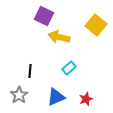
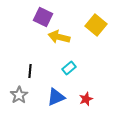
purple square: moved 1 px left, 1 px down
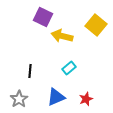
yellow arrow: moved 3 px right, 1 px up
gray star: moved 4 px down
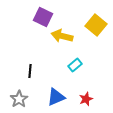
cyan rectangle: moved 6 px right, 3 px up
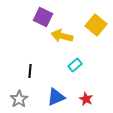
red star: rotated 24 degrees counterclockwise
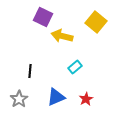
yellow square: moved 3 px up
cyan rectangle: moved 2 px down
red star: rotated 16 degrees clockwise
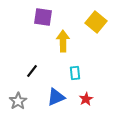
purple square: rotated 18 degrees counterclockwise
yellow arrow: moved 1 px right, 5 px down; rotated 75 degrees clockwise
cyan rectangle: moved 6 px down; rotated 56 degrees counterclockwise
black line: moved 2 px right; rotated 32 degrees clockwise
gray star: moved 1 px left, 2 px down
